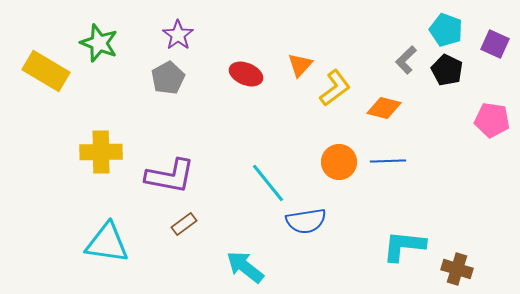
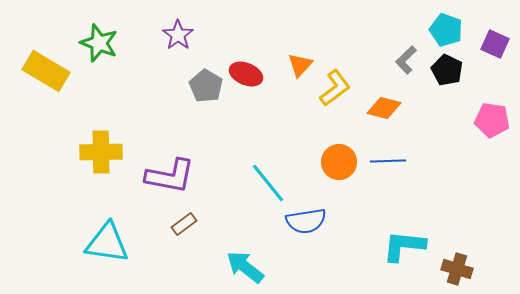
gray pentagon: moved 38 px right, 8 px down; rotated 12 degrees counterclockwise
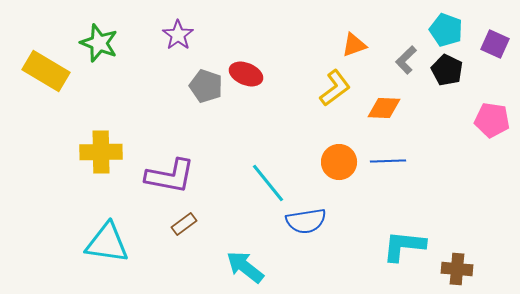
orange triangle: moved 54 px right, 20 px up; rotated 28 degrees clockwise
gray pentagon: rotated 12 degrees counterclockwise
orange diamond: rotated 12 degrees counterclockwise
brown cross: rotated 12 degrees counterclockwise
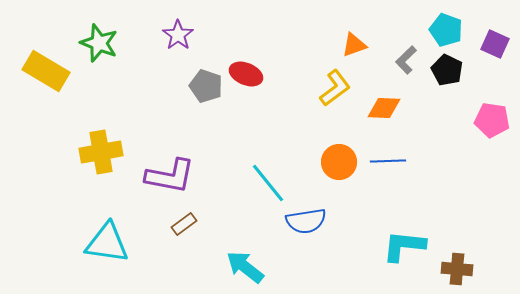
yellow cross: rotated 9 degrees counterclockwise
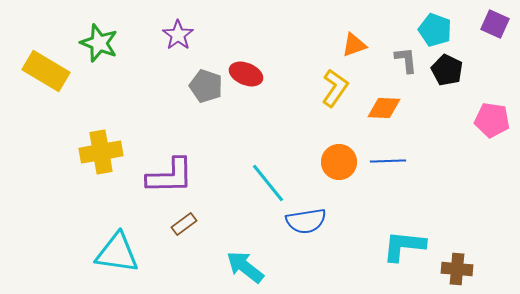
cyan pentagon: moved 11 px left
purple square: moved 20 px up
gray L-shape: rotated 128 degrees clockwise
yellow L-shape: rotated 18 degrees counterclockwise
purple L-shape: rotated 12 degrees counterclockwise
cyan triangle: moved 10 px right, 10 px down
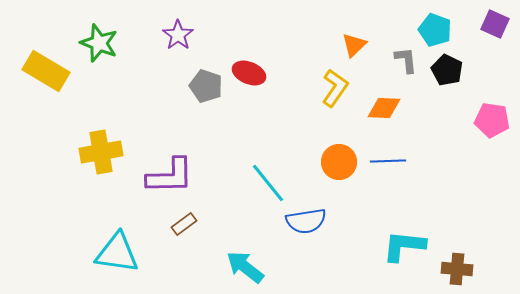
orange triangle: rotated 24 degrees counterclockwise
red ellipse: moved 3 px right, 1 px up
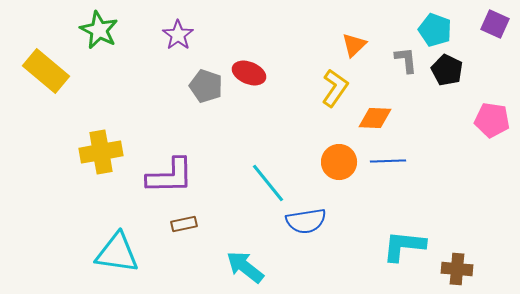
green star: moved 13 px up; rotated 6 degrees clockwise
yellow rectangle: rotated 9 degrees clockwise
orange diamond: moved 9 px left, 10 px down
brown rectangle: rotated 25 degrees clockwise
